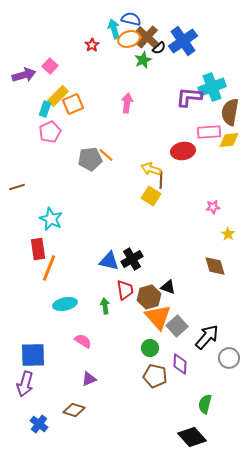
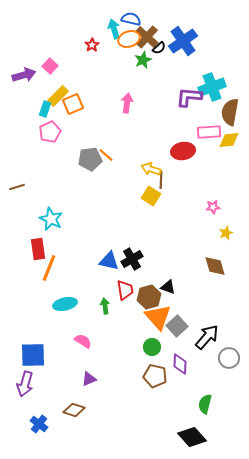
yellow star at (228, 234): moved 2 px left, 1 px up; rotated 16 degrees clockwise
green circle at (150, 348): moved 2 px right, 1 px up
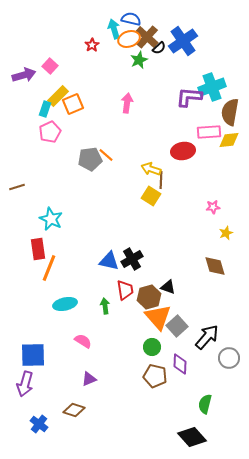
green star at (143, 60): moved 4 px left
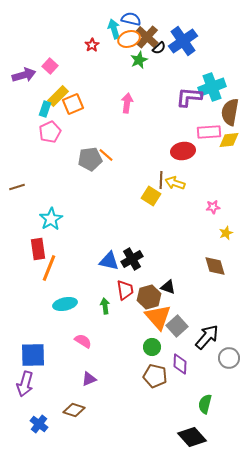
yellow arrow at (151, 169): moved 24 px right, 14 px down
cyan star at (51, 219): rotated 15 degrees clockwise
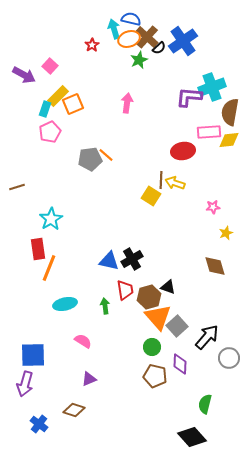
purple arrow at (24, 75): rotated 45 degrees clockwise
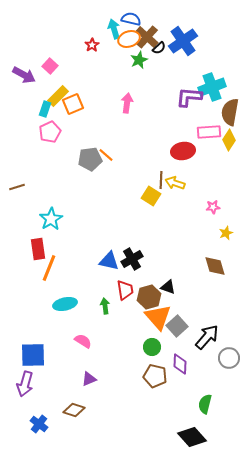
yellow diamond at (229, 140): rotated 50 degrees counterclockwise
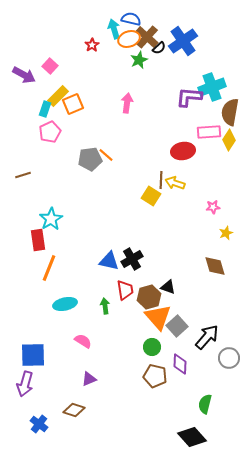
brown line at (17, 187): moved 6 px right, 12 px up
red rectangle at (38, 249): moved 9 px up
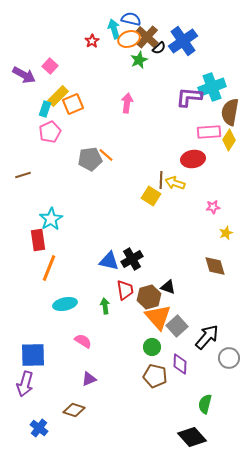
red star at (92, 45): moved 4 px up
red ellipse at (183, 151): moved 10 px right, 8 px down
blue cross at (39, 424): moved 4 px down
